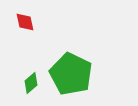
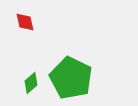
green pentagon: moved 4 px down
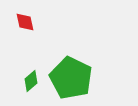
green diamond: moved 2 px up
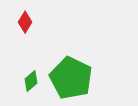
red diamond: rotated 45 degrees clockwise
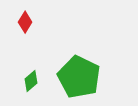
green pentagon: moved 8 px right, 1 px up
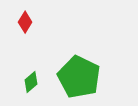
green diamond: moved 1 px down
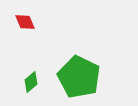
red diamond: rotated 55 degrees counterclockwise
